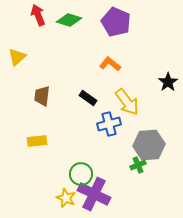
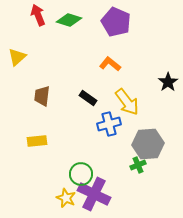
gray hexagon: moved 1 px left, 1 px up
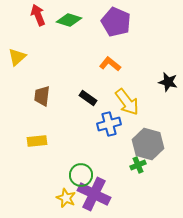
black star: rotated 24 degrees counterclockwise
gray hexagon: rotated 20 degrees clockwise
green circle: moved 1 px down
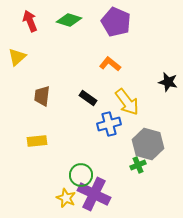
red arrow: moved 8 px left, 6 px down
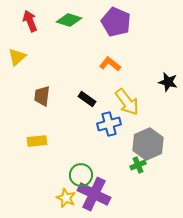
black rectangle: moved 1 px left, 1 px down
gray hexagon: rotated 20 degrees clockwise
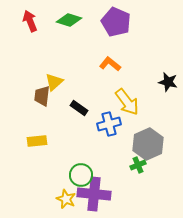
yellow triangle: moved 37 px right, 25 px down
black rectangle: moved 8 px left, 9 px down
purple cross: rotated 20 degrees counterclockwise
yellow star: moved 1 px down
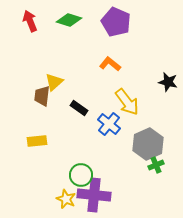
blue cross: rotated 35 degrees counterclockwise
green cross: moved 18 px right
purple cross: moved 1 px down
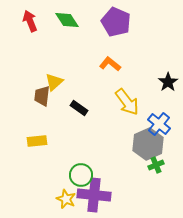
green diamond: moved 2 px left; rotated 40 degrees clockwise
black star: rotated 24 degrees clockwise
blue cross: moved 50 px right
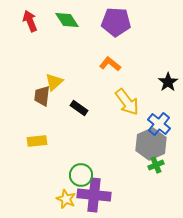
purple pentagon: rotated 20 degrees counterclockwise
gray hexagon: moved 3 px right
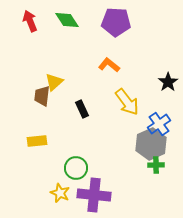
orange L-shape: moved 1 px left, 1 px down
black rectangle: moved 3 px right, 1 px down; rotated 30 degrees clockwise
blue cross: rotated 15 degrees clockwise
green cross: rotated 21 degrees clockwise
green circle: moved 5 px left, 7 px up
yellow star: moved 6 px left, 6 px up
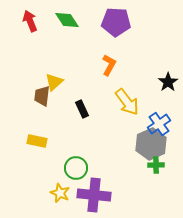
orange L-shape: rotated 80 degrees clockwise
yellow rectangle: rotated 18 degrees clockwise
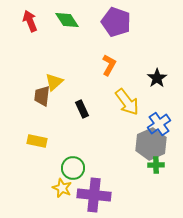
purple pentagon: rotated 16 degrees clockwise
black star: moved 11 px left, 4 px up
green circle: moved 3 px left
yellow star: moved 2 px right, 5 px up
